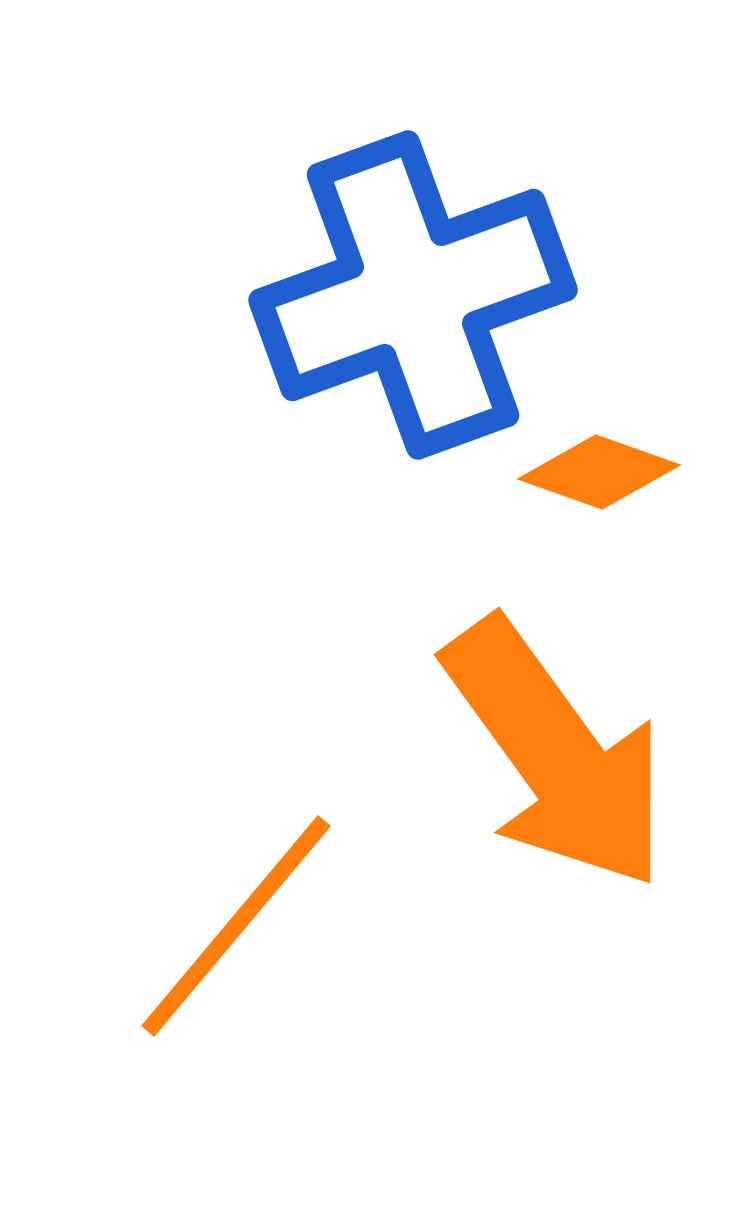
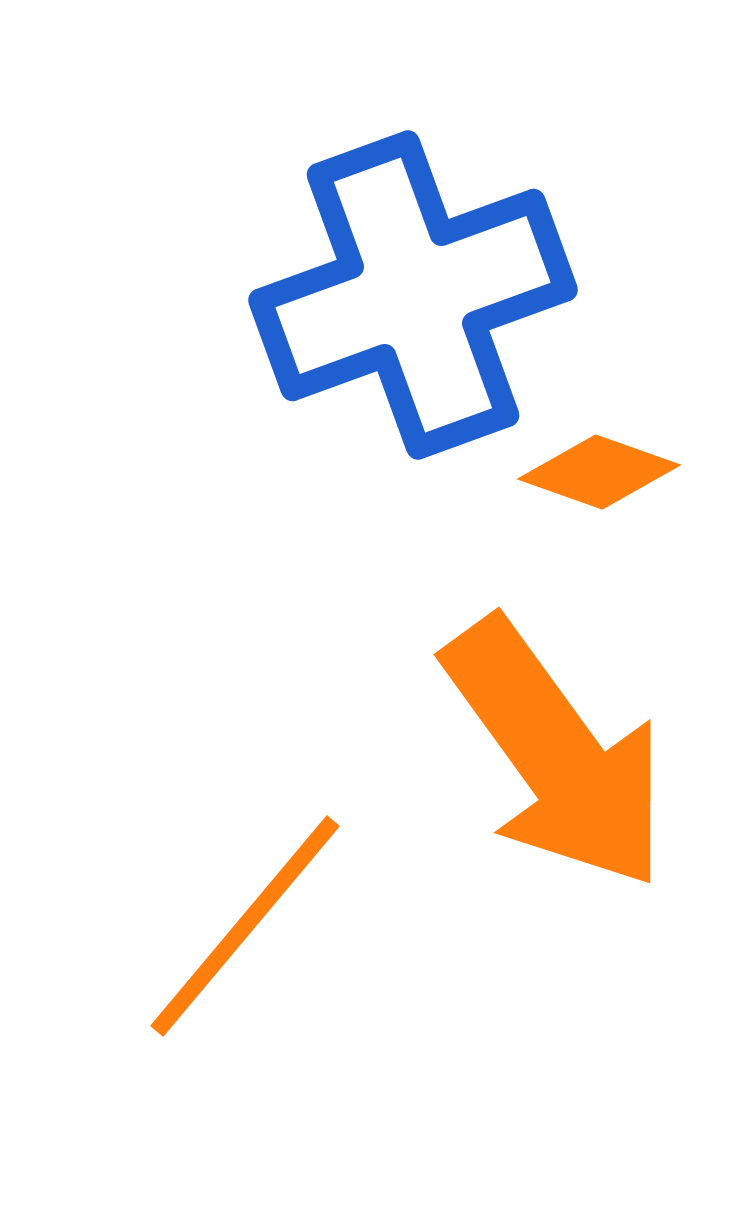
orange line: moved 9 px right
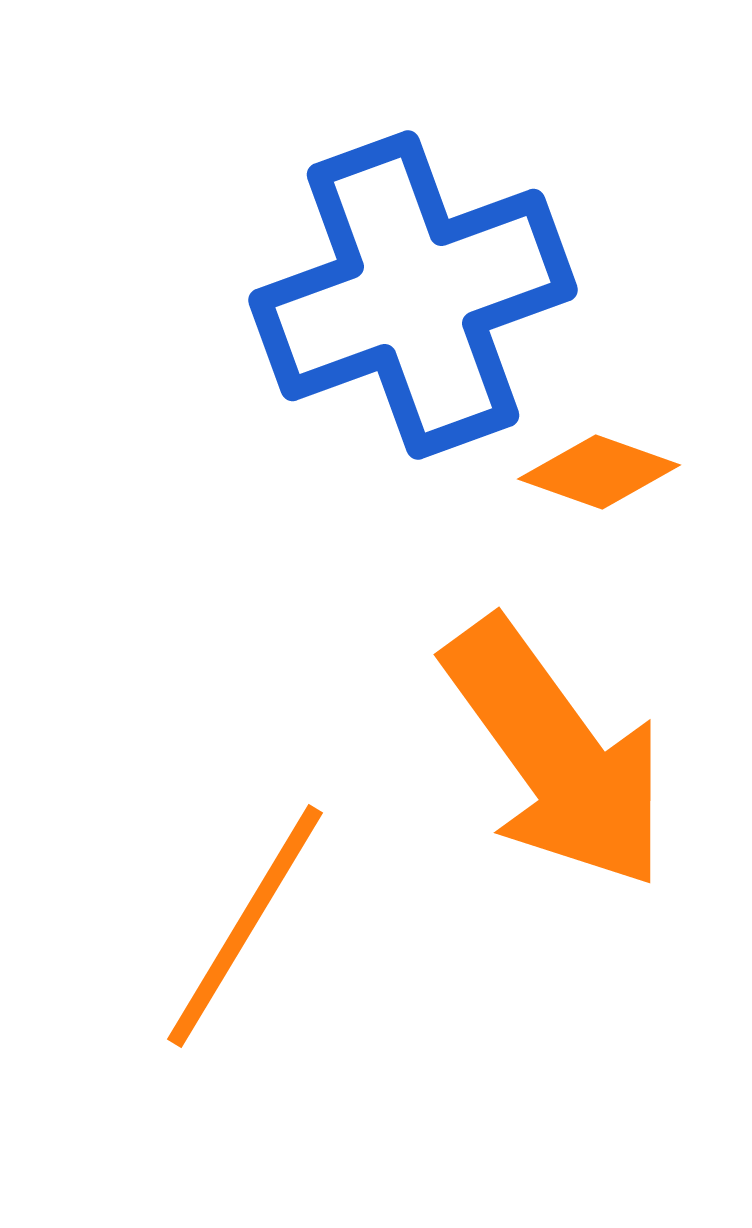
orange line: rotated 9 degrees counterclockwise
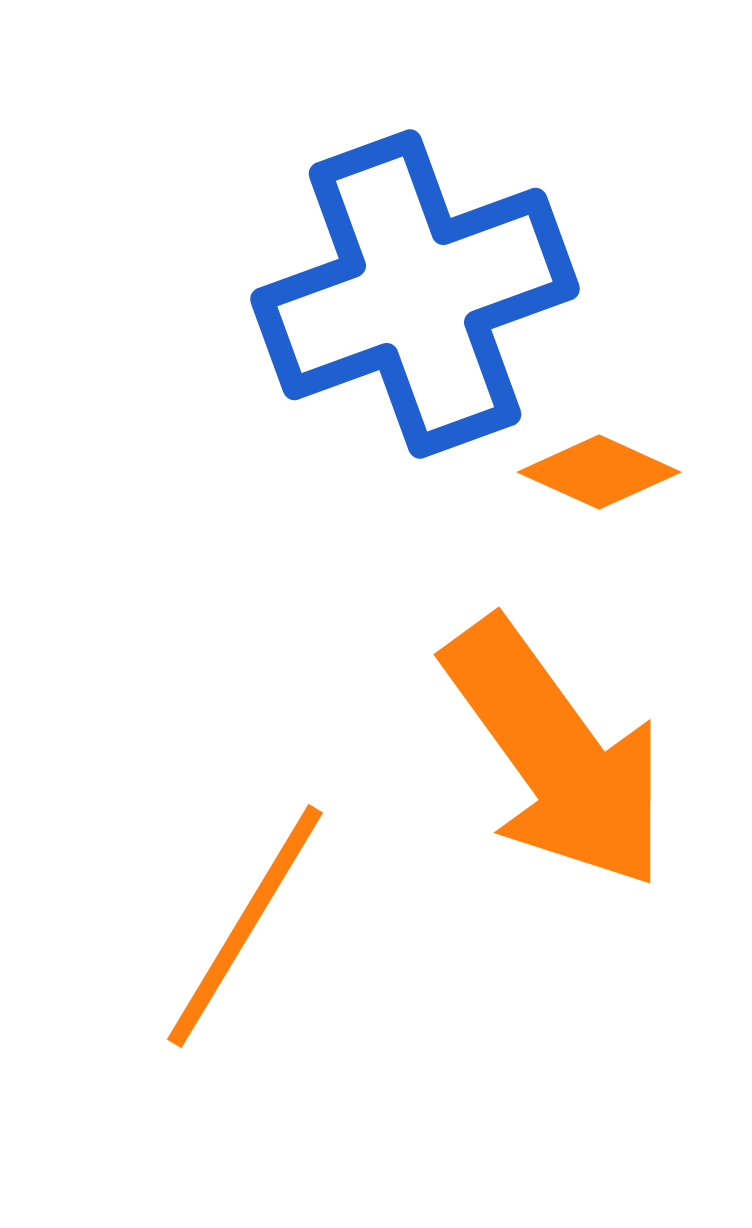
blue cross: moved 2 px right, 1 px up
orange diamond: rotated 5 degrees clockwise
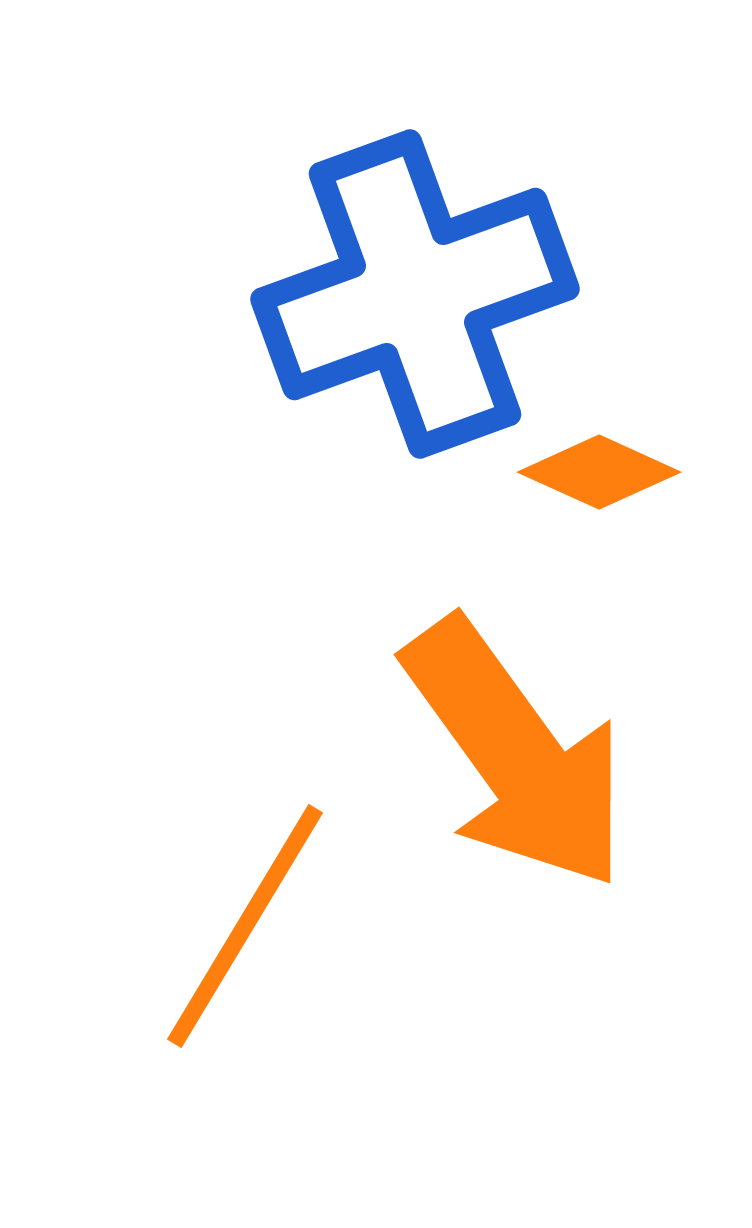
orange arrow: moved 40 px left
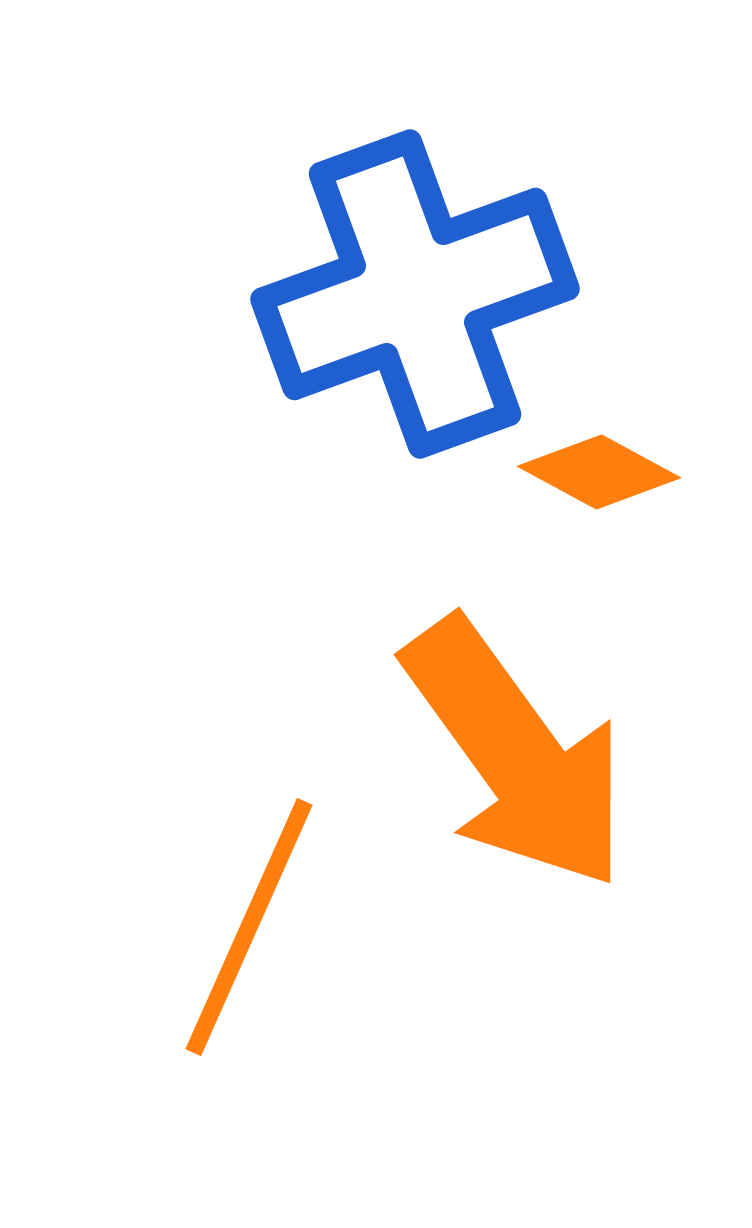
orange diamond: rotated 4 degrees clockwise
orange line: moved 4 px right, 1 px down; rotated 7 degrees counterclockwise
